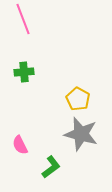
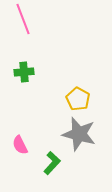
gray star: moved 2 px left
green L-shape: moved 1 px right, 4 px up; rotated 10 degrees counterclockwise
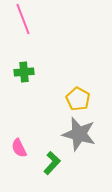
pink semicircle: moved 1 px left, 3 px down
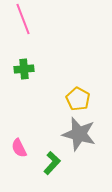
green cross: moved 3 px up
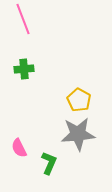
yellow pentagon: moved 1 px right, 1 px down
gray star: moved 1 px left; rotated 20 degrees counterclockwise
green L-shape: moved 3 px left; rotated 20 degrees counterclockwise
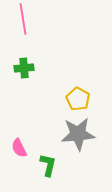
pink line: rotated 12 degrees clockwise
green cross: moved 1 px up
yellow pentagon: moved 1 px left, 1 px up
green L-shape: moved 1 px left, 2 px down; rotated 10 degrees counterclockwise
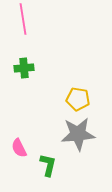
yellow pentagon: rotated 20 degrees counterclockwise
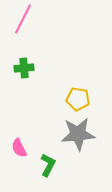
pink line: rotated 36 degrees clockwise
green L-shape: rotated 15 degrees clockwise
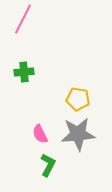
green cross: moved 4 px down
pink semicircle: moved 21 px right, 14 px up
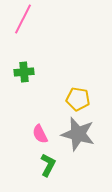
gray star: rotated 20 degrees clockwise
